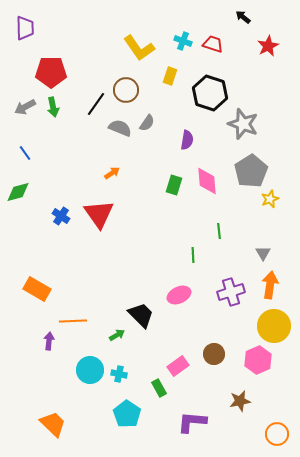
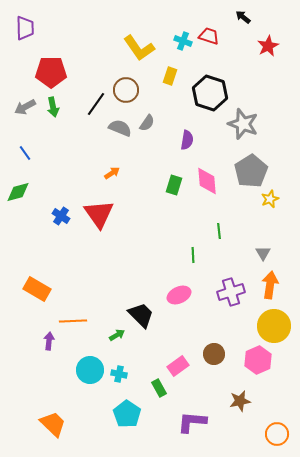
red trapezoid at (213, 44): moved 4 px left, 8 px up
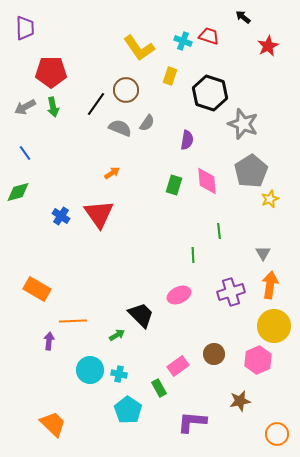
cyan pentagon at (127, 414): moved 1 px right, 4 px up
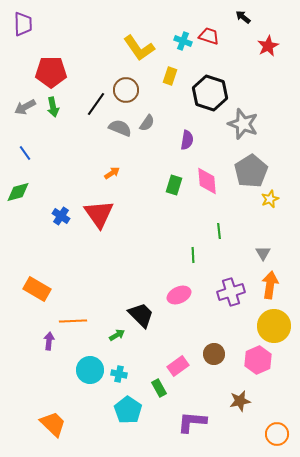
purple trapezoid at (25, 28): moved 2 px left, 4 px up
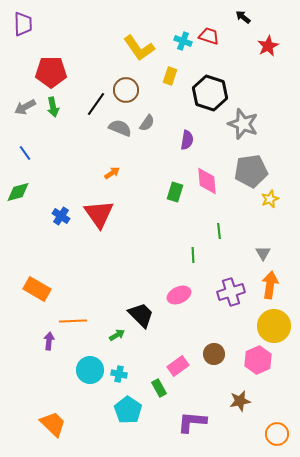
gray pentagon at (251, 171): rotated 24 degrees clockwise
green rectangle at (174, 185): moved 1 px right, 7 px down
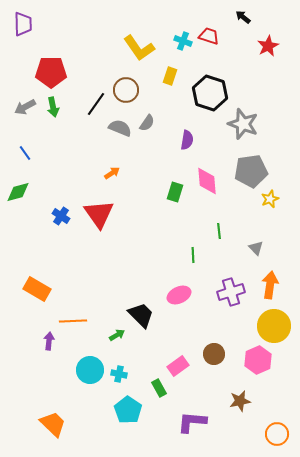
gray triangle at (263, 253): moved 7 px left, 5 px up; rotated 14 degrees counterclockwise
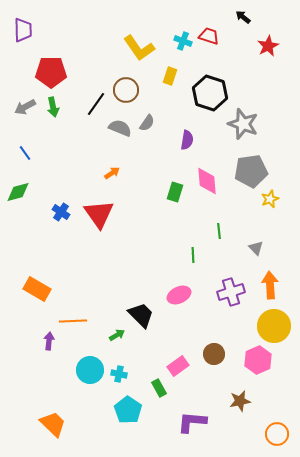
purple trapezoid at (23, 24): moved 6 px down
blue cross at (61, 216): moved 4 px up
orange arrow at (270, 285): rotated 12 degrees counterclockwise
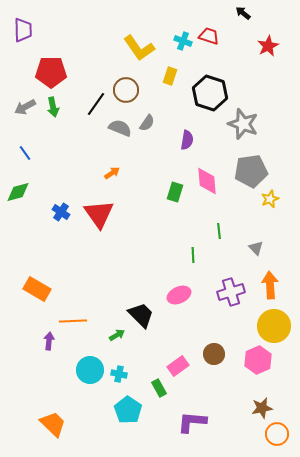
black arrow at (243, 17): moved 4 px up
brown star at (240, 401): moved 22 px right, 7 px down
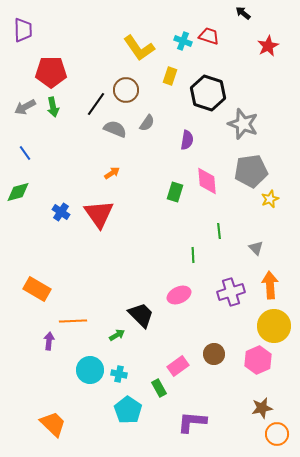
black hexagon at (210, 93): moved 2 px left
gray semicircle at (120, 128): moved 5 px left, 1 px down
